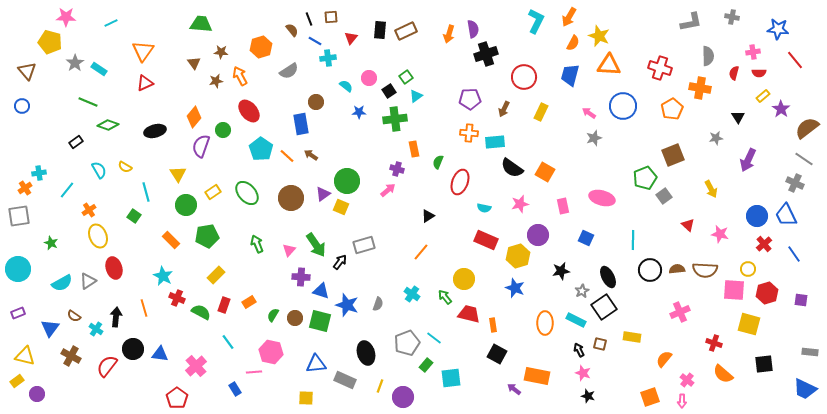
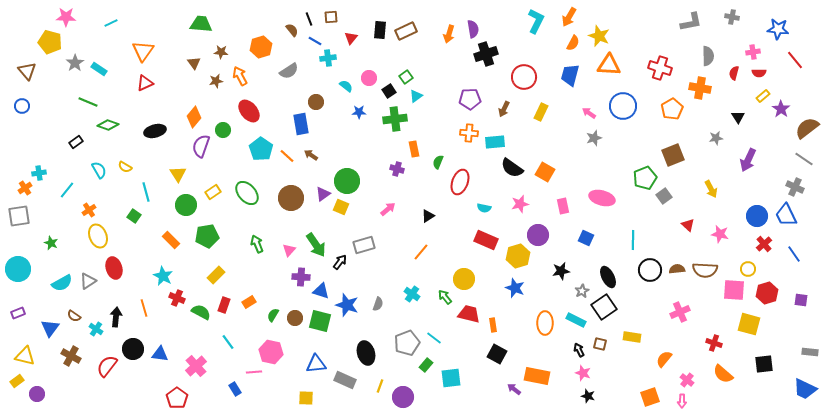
gray cross at (795, 183): moved 4 px down
pink arrow at (388, 190): moved 19 px down
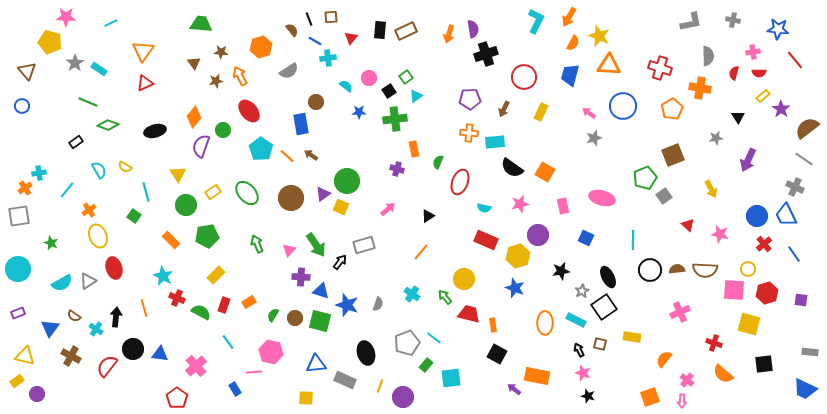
gray cross at (732, 17): moved 1 px right, 3 px down
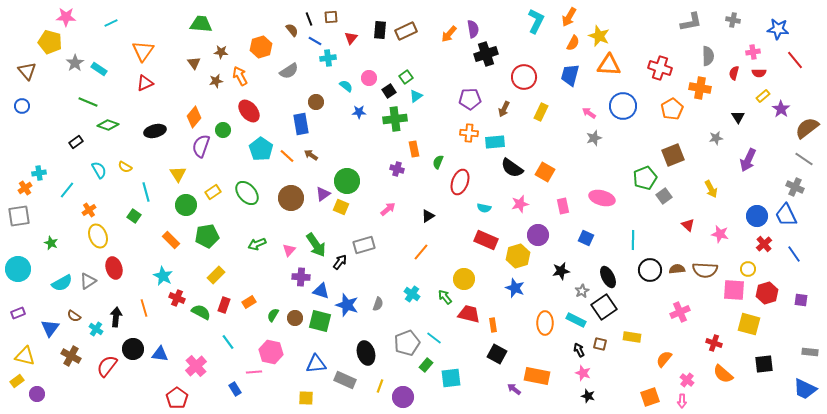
orange arrow at (449, 34): rotated 24 degrees clockwise
green arrow at (257, 244): rotated 90 degrees counterclockwise
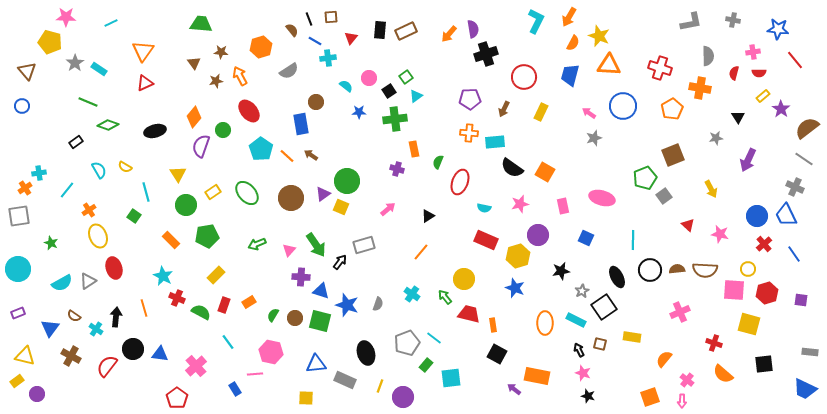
black ellipse at (608, 277): moved 9 px right
pink line at (254, 372): moved 1 px right, 2 px down
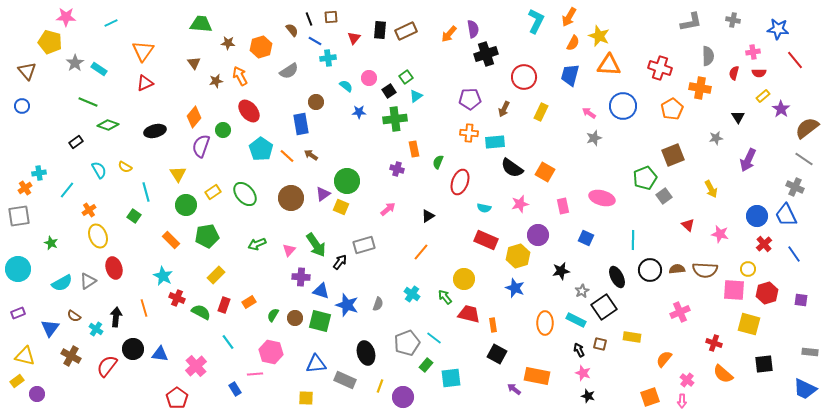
red triangle at (351, 38): moved 3 px right
brown star at (221, 52): moved 7 px right, 9 px up
green ellipse at (247, 193): moved 2 px left, 1 px down
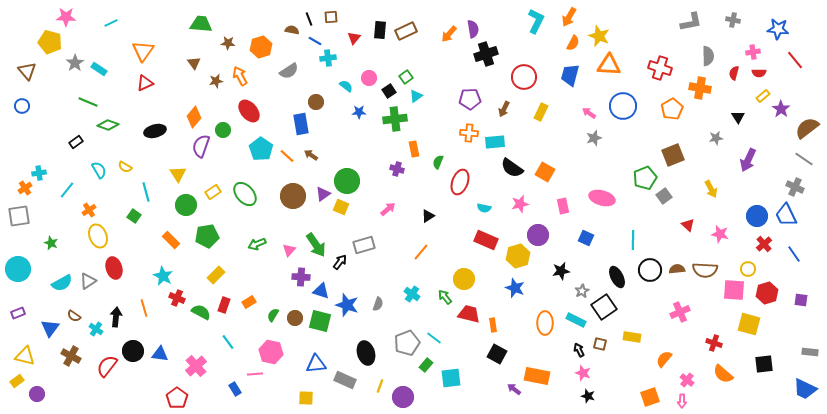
brown semicircle at (292, 30): rotated 40 degrees counterclockwise
brown circle at (291, 198): moved 2 px right, 2 px up
black circle at (133, 349): moved 2 px down
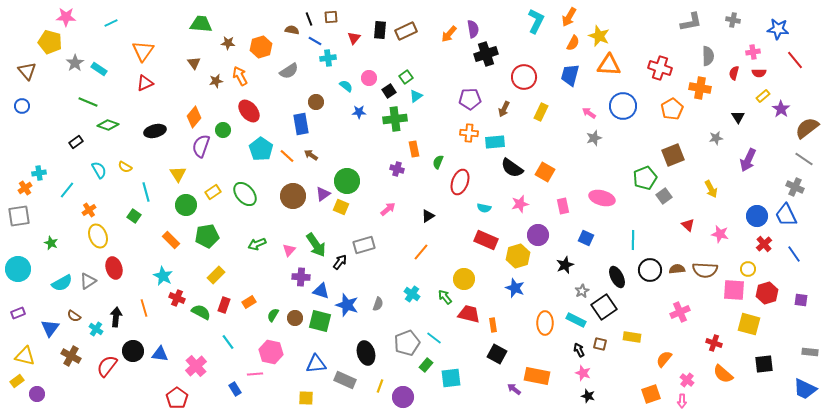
black star at (561, 271): moved 4 px right, 6 px up; rotated 12 degrees counterclockwise
orange square at (650, 397): moved 1 px right, 3 px up
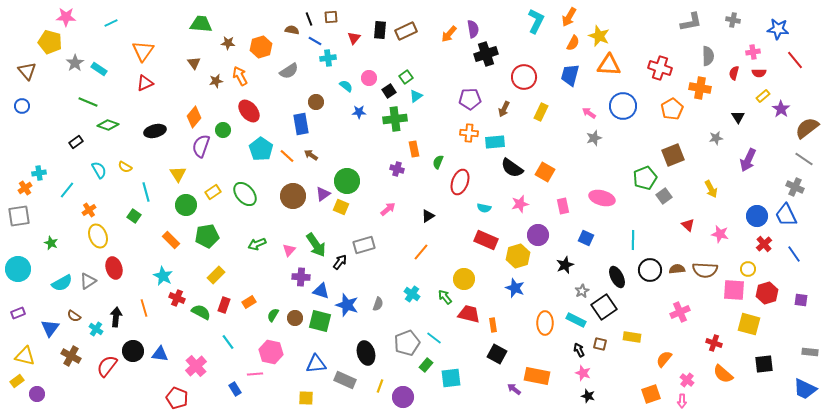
red pentagon at (177, 398): rotated 15 degrees counterclockwise
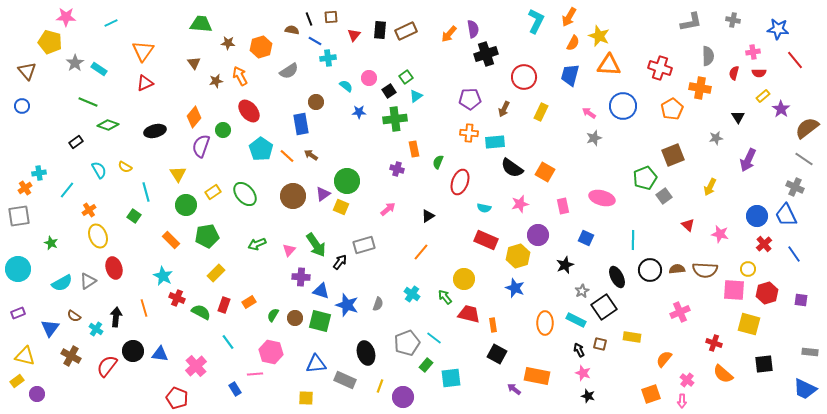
red triangle at (354, 38): moved 3 px up
yellow arrow at (711, 189): moved 1 px left, 2 px up; rotated 54 degrees clockwise
yellow rectangle at (216, 275): moved 2 px up
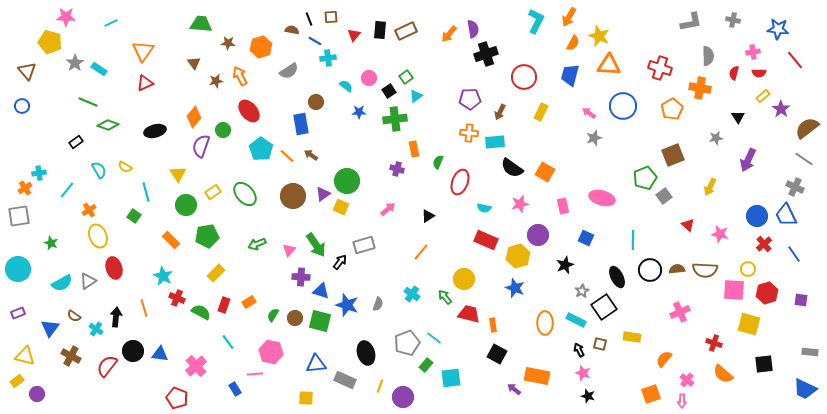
brown arrow at (504, 109): moved 4 px left, 3 px down
